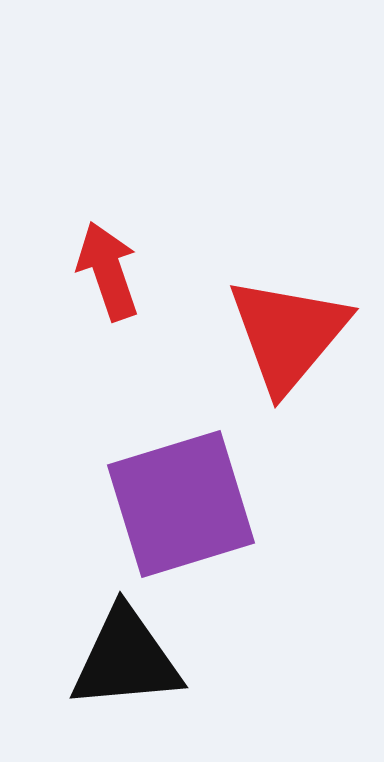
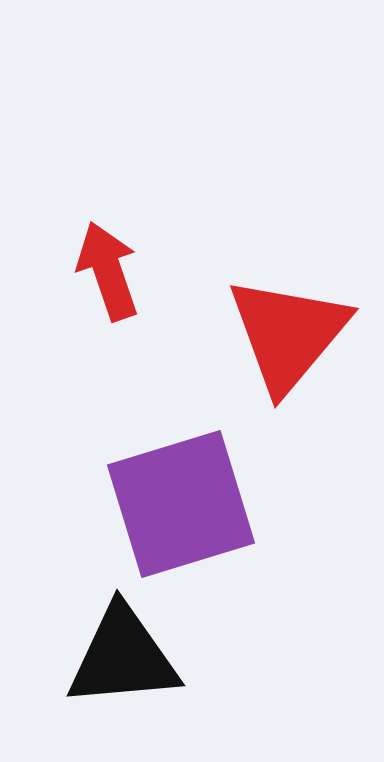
black triangle: moved 3 px left, 2 px up
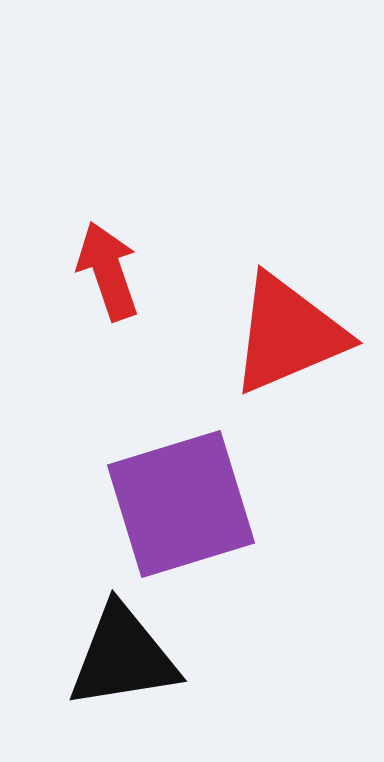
red triangle: rotated 27 degrees clockwise
black triangle: rotated 4 degrees counterclockwise
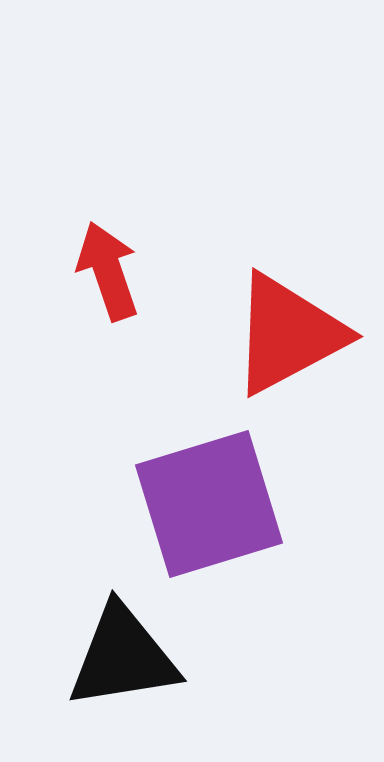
red triangle: rotated 5 degrees counterclockwise
purple square: moved 28 px right
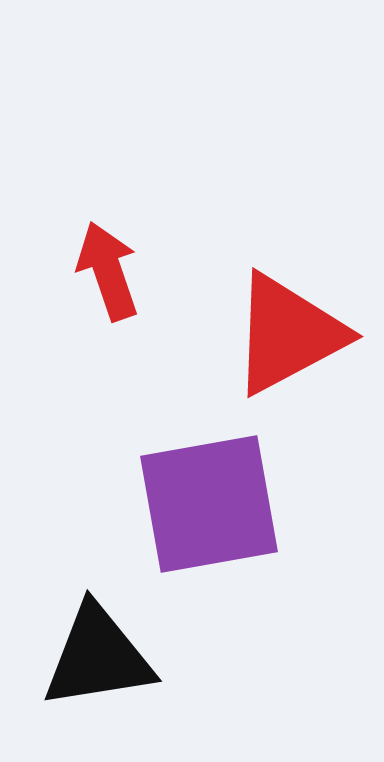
purple square: rotated 7 degrees clockwise
black triangle: moved 25 px left
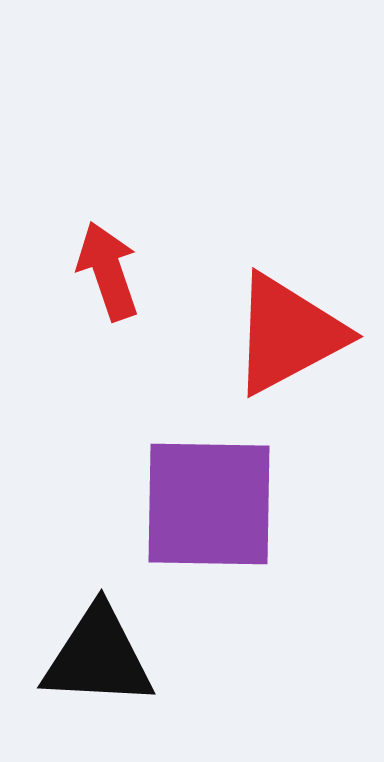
purple square: rotated 11 degrees clockwise
black triangle: rotated 12 degrees clockwise
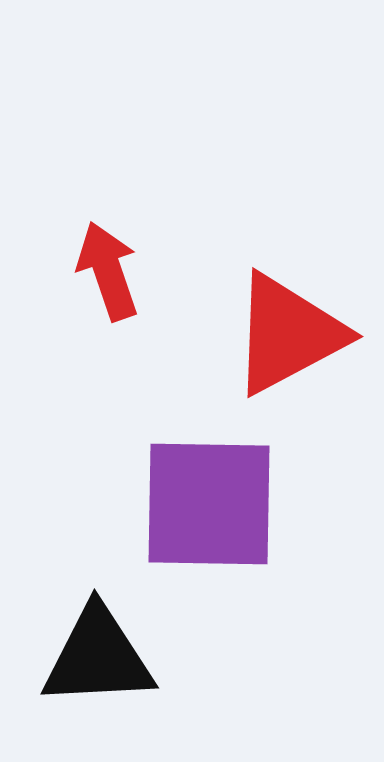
black triangle: rotated 6 degrees counterclockwise
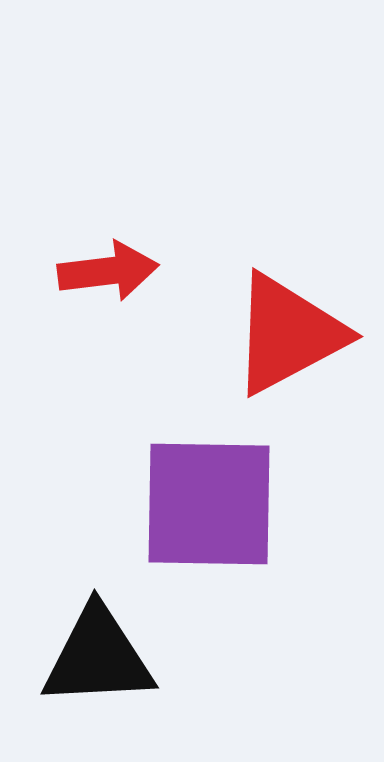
red arrow: rotated 102 degrees clockwise
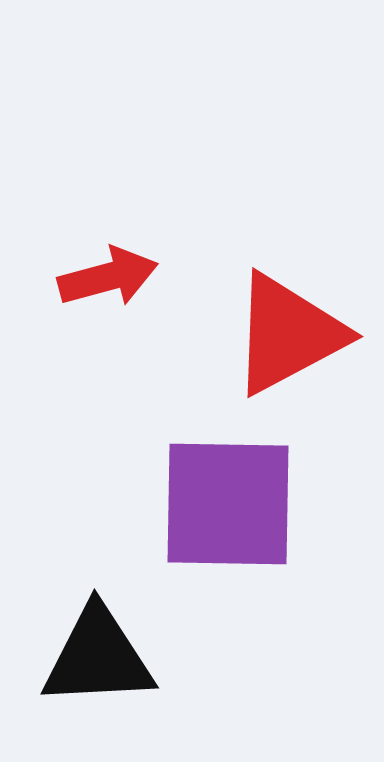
red arrow: moved 6 px down; rotated 8 degrees counterclockwise
purple square: moved 19 px right
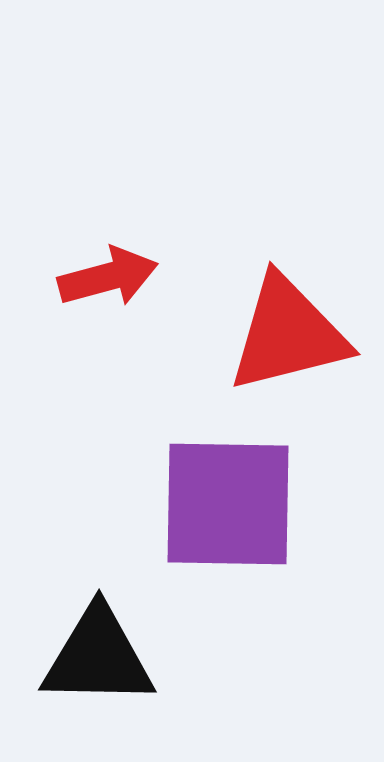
red triangle: rotated 14 degrees clockwise
black triangle: rotated 4 degrees clockwise
